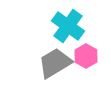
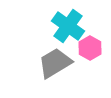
pink hexagon: moved 4 px right, 8 px up
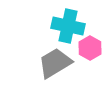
cyan cross: rotated 24 degrees counterclockwise
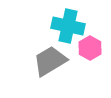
gray trapezoid: moved 5 px left, 2 px up
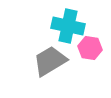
pink hexagon: rotated 20 degrees counterclockwise
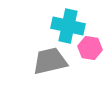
gray trapezoid: rotated 18 degrees clockwise
